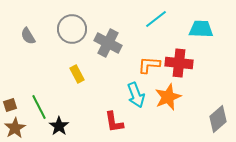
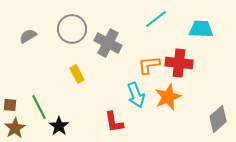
gray semicircle: rotated 90 degrees clockwise
orange L-shape: rotated 10 degrees counterclockwise
brown square: rotated 24 degrees clockwise
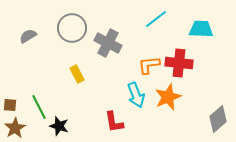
gray circle: moved 1 px up
black star: rotated 18 degrees counterclockwise
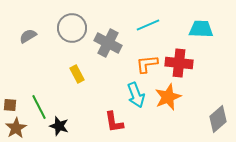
cyan line: moved 8 px left, 6 px down; rotated 15 degrees clockwise
orange L-shape: moved 2 px left, 1 px up
brown star: moved 1 px right
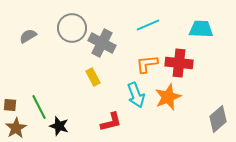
gray cross: moved 6 px left
yellow rectangle: moved 16 px right, 3 px down
red L-shape: moved 3 px left; rotated 95 degrees counterclockwise
